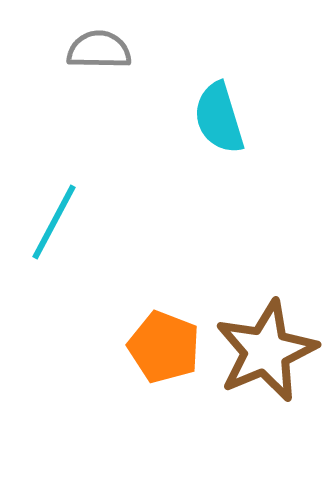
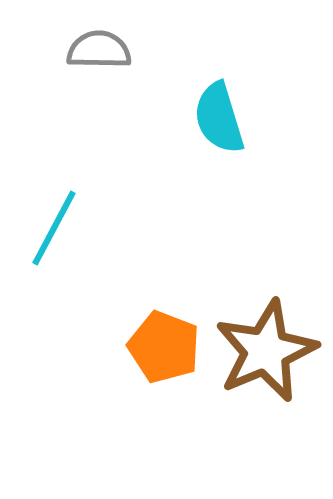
cyan line: moved 6 px down
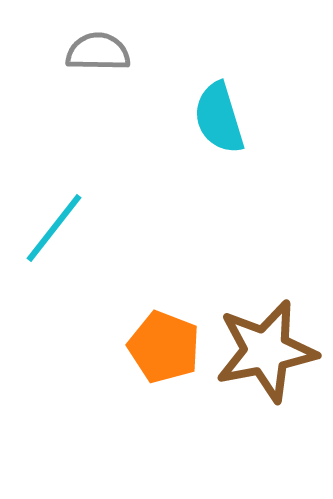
gray semicircle: moved 1 px left, 2 px down
cyan line: rotated 10 degrees clockwise
brown star: rotated 12 degrees clockwise
